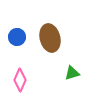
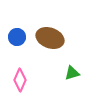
brown ellipse: rotated 56 degrees counterclockwise
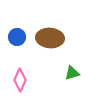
brown ellipse: rotated 16 degrees counterclockwise
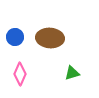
blue circle: moved 2 px left
pink diamond: moved 6 px up
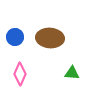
green triangle: rotated 21 degrees clockwise
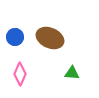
brown ellipse: rotated 20 degrees clockwise
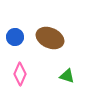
green triangle: moved 5 px left, 3 px down; rotated 14 degrees clockwise
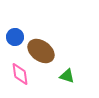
brown ellipse: moved 9 px left, 13 px down; rotated 12 degrees clockwise
pink diamond: rotated 30 degrees counterclockwise
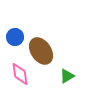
brown ellipse: rotated 20 degrees clockwise
green triangle: rotated 49 degrees counterclockwise
